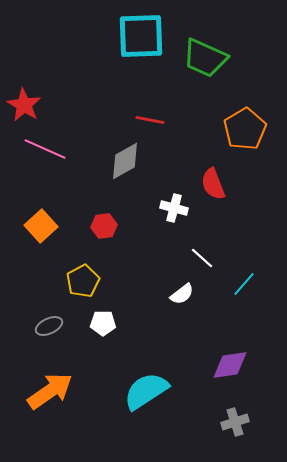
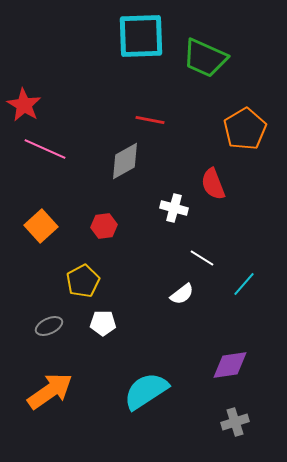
white line: rotated 10 degrees counterclockwise
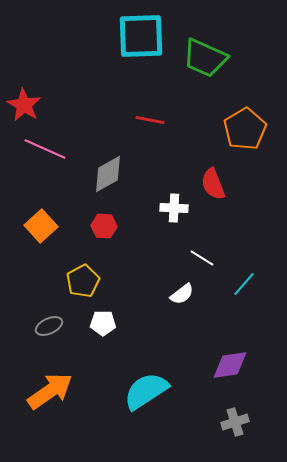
gray diamond: moved 17 px left, 13 px down
white cross: rotated 12 degrees counterclockwise
red hexagon: rotated 10 degrees clockwise
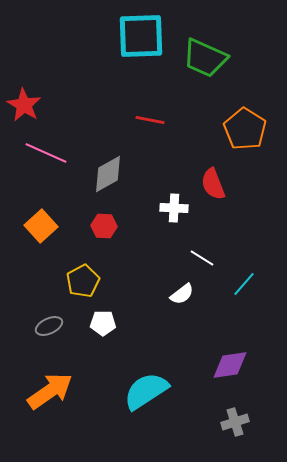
orange pentagon: rotated 9 degrees counterclockwise
pink line: moved 1 px right, 4 px down
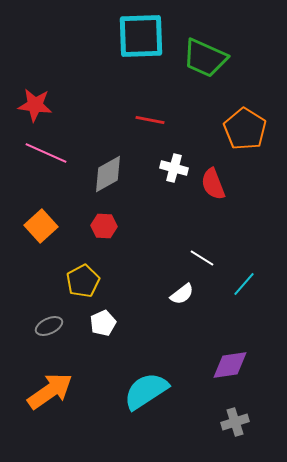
red star: moved 11 px right; rotated 24 degrees counterclockwise
white cross: moved 40 px up; rotated 12 degrees clockwise
white pentagon: rotated 25 degrees counterclockwise
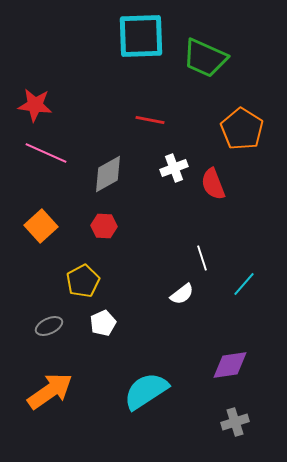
orange pentagon: moved 3 px left
white cross: rotated 36 degrees counterclockwise
white line: rotated 40 degrees clockwise
